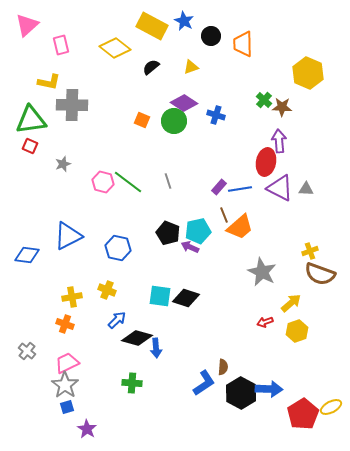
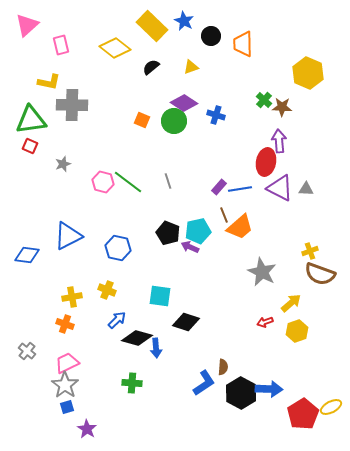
yellow rectangle at (152, 26): rotated 16 degrees clockwise
black diamond at (186, 298): moved 24 px down
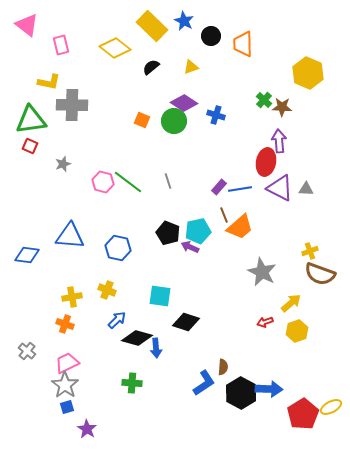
pink triangle at (27, 25): rotated 40 degrees counterclockwise
blue triangle at (68, 236): moved 2 px right; rotated 32 degrees clockwise
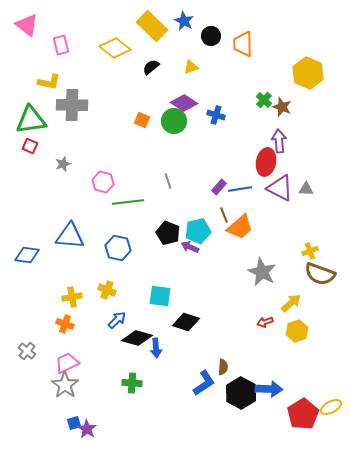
brown star at (282, 107): rotated 18 degrees clockwise
green line at (128, 182): moved 20 px down; rotated 44 degrees counterclockwise
blue square at (67, 407): moved 7 px right, 16 px down
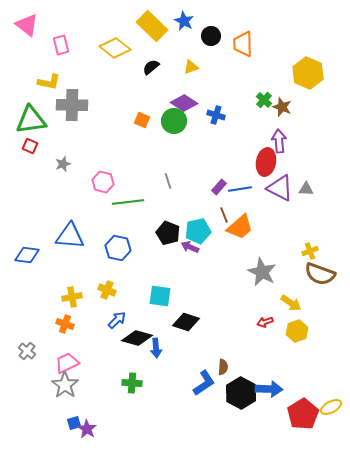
yellow arrow at (291, 303): rotated 75 degrees clockwise
